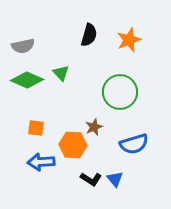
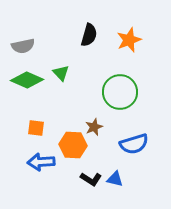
blue triangle: rotated 36 degrees counterclockwise
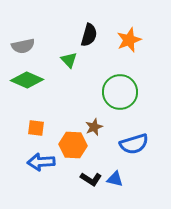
green triangle: moved 8 px right, 13 px up
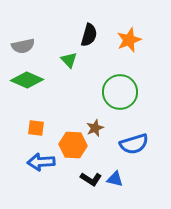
brown star: moved 1 px right, 1 px down
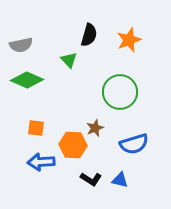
gray semicircle: moved 2 px left, 1 px up
blue triangle: moved 5 px right, 1 px down
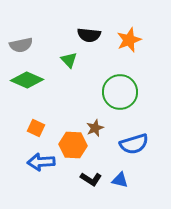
black semicircle: rotated 80 degrees clockwise
orange square: rotated 18 degrees clockwise
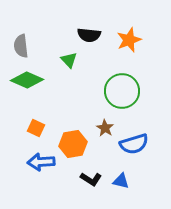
gray semicircle: moved 1 px down; rotated 95 degrees clockwise
green circle: moved 2 px right, 1 px up
brown star: moved 10 px right; rotated 18 degrees counterclockwise
orange hexagon: moved 1 px up; rotated 12 degrees counterclockwise
blue triangle: moved 1 px right, 1 px down
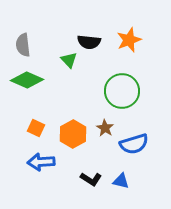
black semicircle: moved 7 px down
gray semicircle: moved 2 px right, 1 px up
orange hexagon: moved 10 px up; rotated 20 degrees counterclockwise
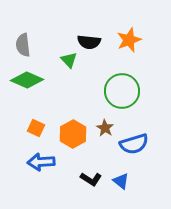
blue triangle: rotated 24 degrees clockwise
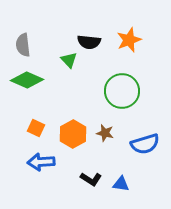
brown star: moved 5 px down; rotated 18 degrees counterclockwise
blue semicircle: moved 11 px right
blue triangle: moved 3 px down; rotated 30 degrees counterclockwise
